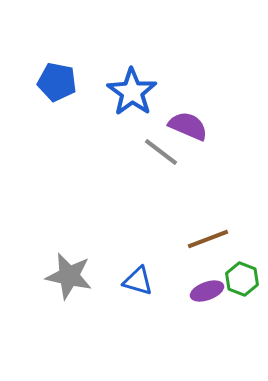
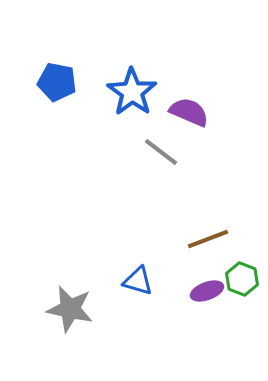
purple semicircle: moved 1 px right, 14 px up
gray star: moved 1 px right, 33 px down
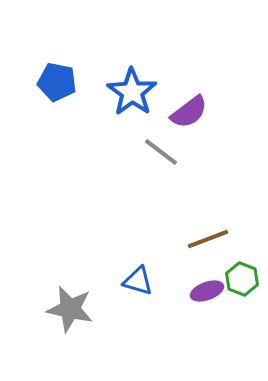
purple semicircle: rotated 120 degrees clockwise
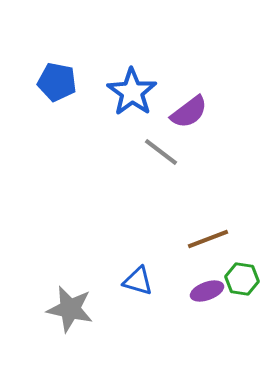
green hexagon: rotated 12 degrees counterclockwise
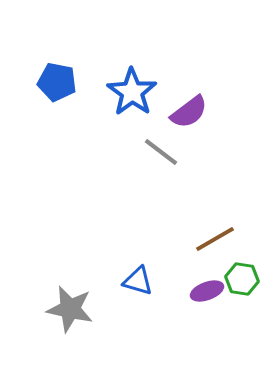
brown line: moved 7 px right; rotated 9 degrees counterclockwise
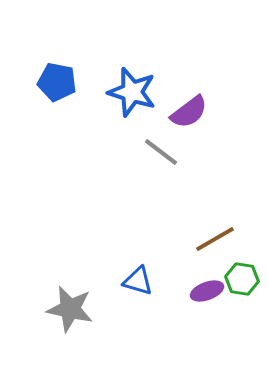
blue star: rotated 18 degrees counterclockwise
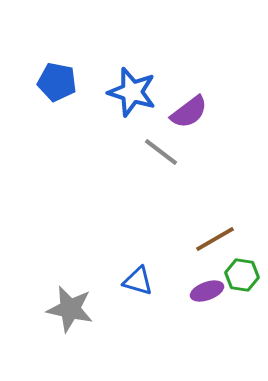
green hexagon: moved 4 px up
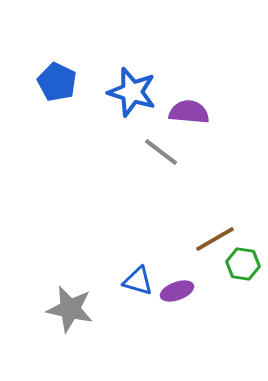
blue pentagon: rotated 15 degrees clockwise
purple semicircle: rotated 138 degrees counterclockwise
green hexagon: moved 1 px right, 11 px up
purple ellipse: moved 30 px left
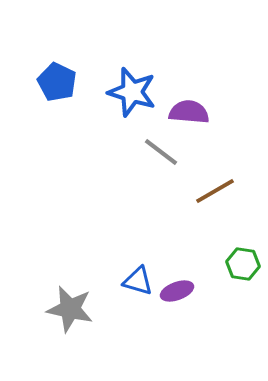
brown line: moved 48 px up
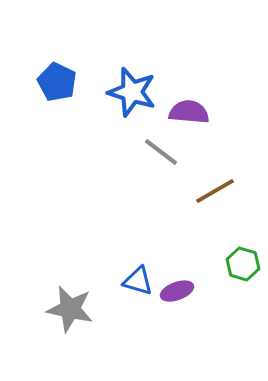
green hexagon: rotated 8 degrees clockwise
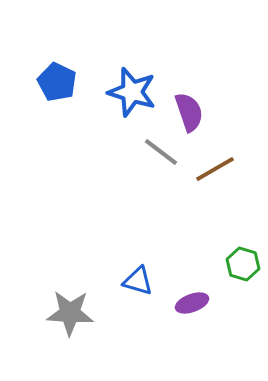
purple semicircle: rotated 66 degrees clockwise
brown line: moved 22 px up
purple ellipse: moved 15 px right, 12 px down
gray star: moved 4 px down; rotated 9 degrees counterclockwise
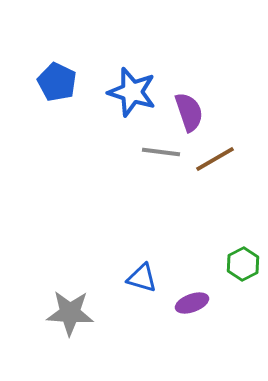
gray line: rotated 30 degrees counterclockwise
brown line: moved 10 px up
green hexagon: rotated 16 degrees clockwise
blue triangle: moved 4 px right, 3 px up
